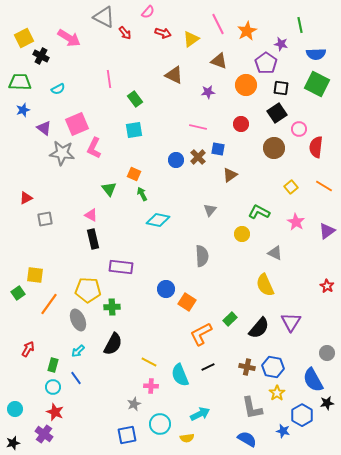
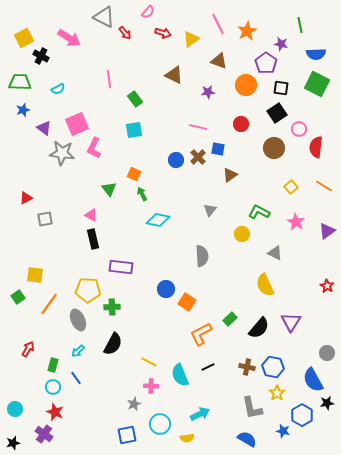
green square at (18, 293): moved 4 px down
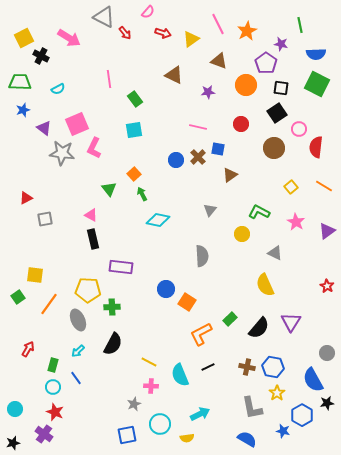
orange square at (134, 174): rotated 24 degrees clockwise
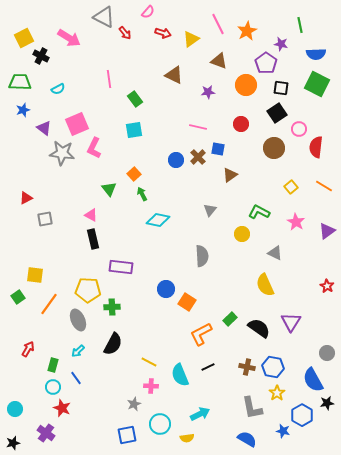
black semicircle at (259, 328): rotated 95 degrees counterclockwise
red star at (55, 412): moved 7 px right, 4 px up
purple cross at (44, 434): moved 2 px right, 1 px up
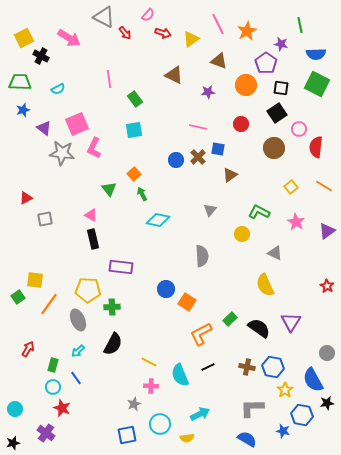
pink semicircle at (148, 12): moved 3 px down
yellow square at (35, 275): moved 5 px down
yellow star at (277, 393): moved 8 px right, 3 px up
gray L-shape at (252, 408): rotated 100 degrees clockwise
blue hexagon at (302, 415): rotated 20 degrees counterclockwise
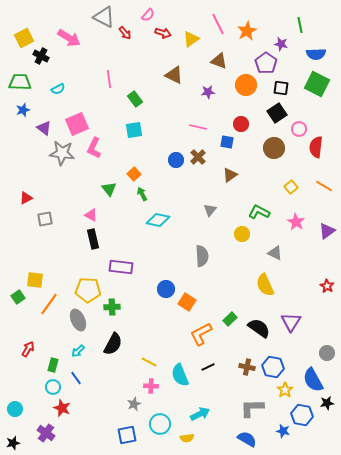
blue square at (218, 149): moved 9 px right, 7 px up
